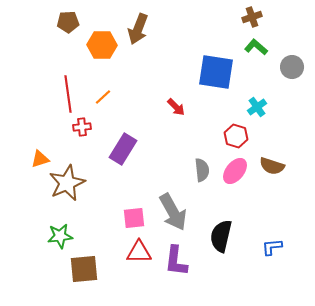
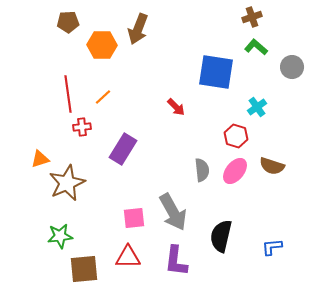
red triangle: moved 11 px left, 5 px down
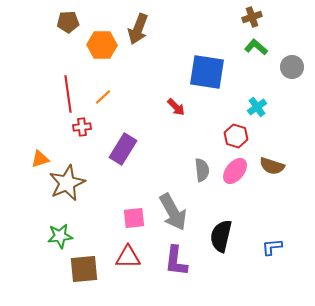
blue square: moved 9 px left
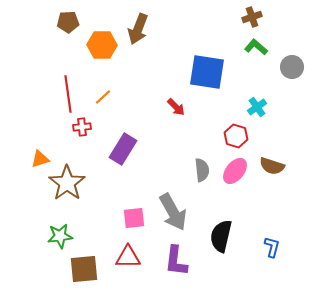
brown star: rotated 12 degrees counterclockwise
blue L-shape: rotated 110 degrees clockwise
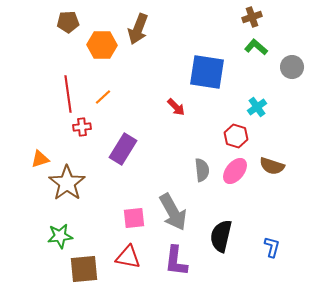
red triangle: rotated 12 degrees clockwise
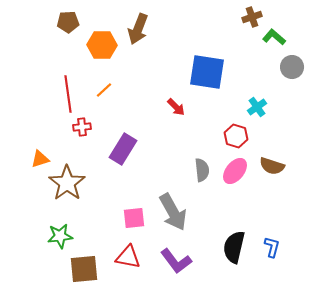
green L-shape: moved 18 px right, 10 px up
orange line: moved 1 px right, 7 px up
black semicircle: moved 13 px right, 11 px down
purple L-shape: rotated 44 degrees counterclockwise
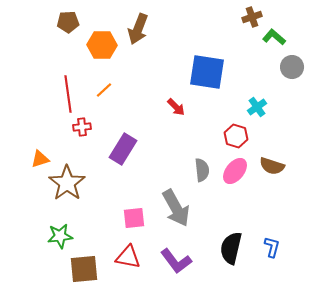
gray arrow: moved 3 px right, 4 px up
black semicircle: moved 3 px left, 1 px down
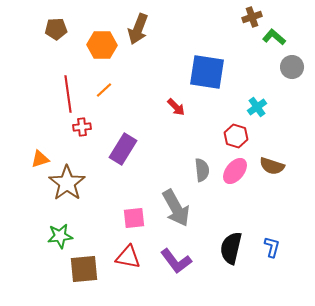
brown pentagon: moved 12 px left, 7 px down
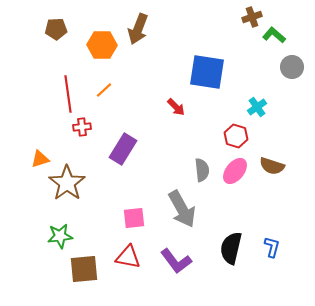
green L-shape: moved 2 px up
gray arrow: moved 6 px right, 1 px down
